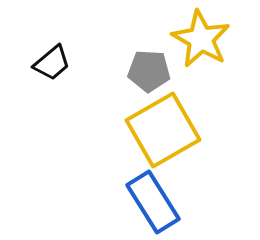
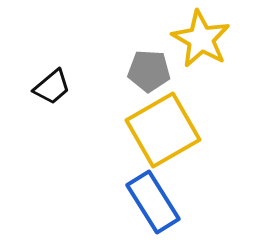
black trapezoid: moved 24 px down
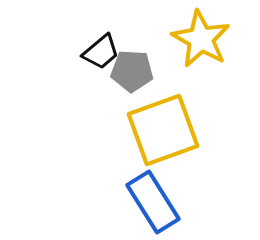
gray pentagon: moved 17 px left
black trapezoid: moved 49 px right, 35 px up
yellow square: rotated 10 degrees clockwise
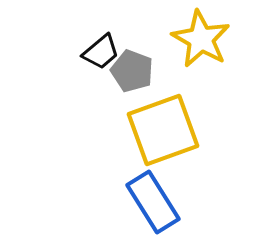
gray pentagon: rotated 18 degrees clockwise
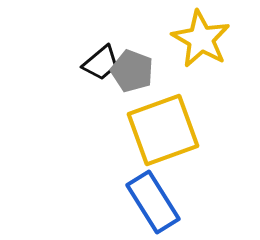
black trapezoid: moved 11 px down
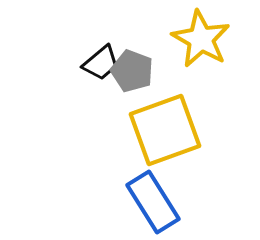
yellow square: moved 2 px right
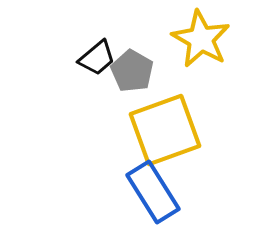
black trapezoid: moved 4 px left, 5 px up
gray pentagon: rotated 9 degrees clockwise
blue rectangle: moved 10 px up
